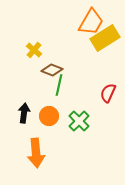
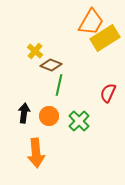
yellow cross: moved 1 px right, 1 px down
brown diamond: moved 1 px left, 5 px up
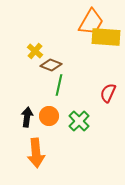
yellow rectangle: moved 1 px right, 1 px up; rotated 36 degrees clockwise
black arrow: moved 3 px right, 4 px down
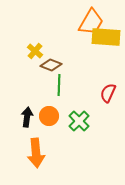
green line: rotated 10 degrees counterclockwise
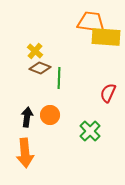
orange trapezoid: rotated 112 degrees counterclockwise
brown diamond: moved 11 px left, 3 px down
green line: moved 7 px up
orange circle: moved 1 px right, 1 px up
green cross: moved 11 px right, 10 px down
orange arrow: moved 11 px left
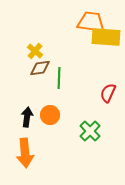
brown diamond: rotated 30 degrees counterclockwise
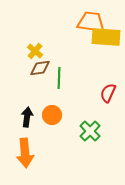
orange circle: moved 2 px right
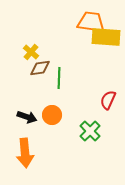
yellow cross: moved 4 px left, 1 px down
red semicircle: moved 7 px down
black arrow: rotated 102 degrees clockwise
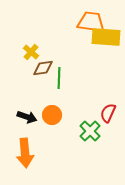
brown diamond: moved 3 px right
red semicircle: moved 13 px down
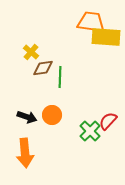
green line: moved 1 px right, 1 px up
red semicircle: moved 8 px down; rotated 18 degrees clockwise
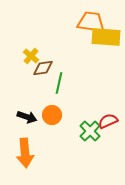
yellow cross: moved 4 px down
green line: moved 1 px left, 6 px down; rotated 10 degrees clockwise
red semicircle: rotated 24 degrees clockwise
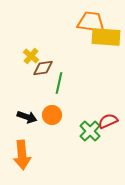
orange arrow: moved 3 px left, 2 px down
